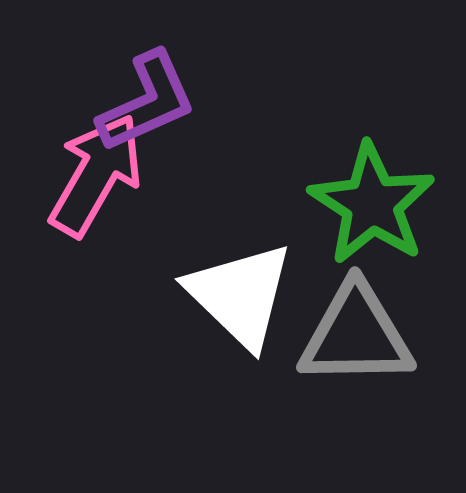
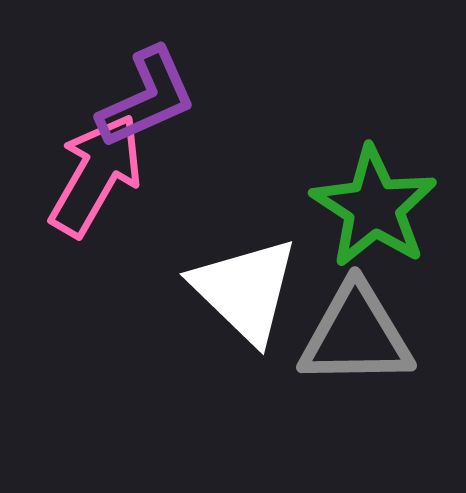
purple L-shape: moved 4 px up
green star: moved 2 px right, 3 px down
white triangle: moved 5 px right, 5 px up
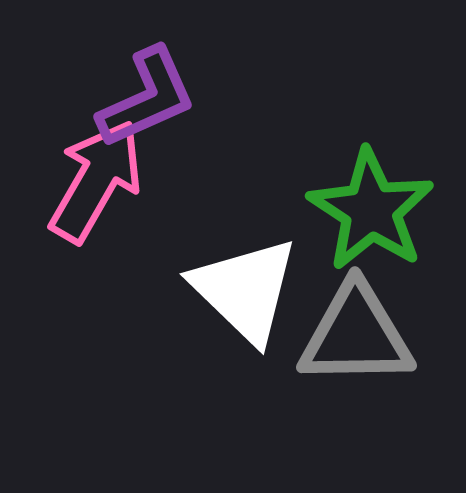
pink arrow: moved 6 px down
green star: moved 3 px left, 3 px down
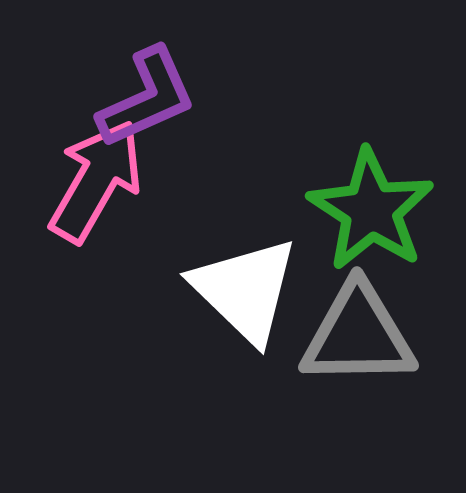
gray triangle: moved 2 px right
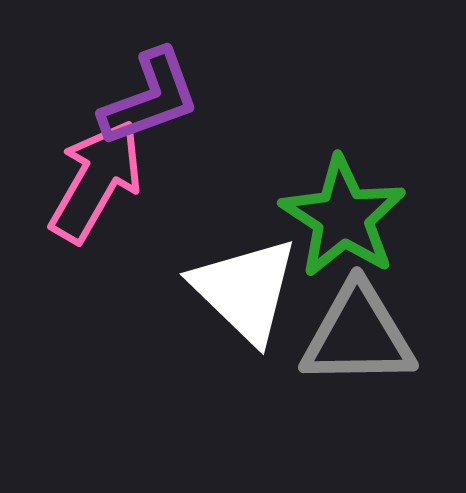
purple L-shape: moved 3 px right; rotated 4 degrees clockwise
green star: moved 28 px left, 7 px down
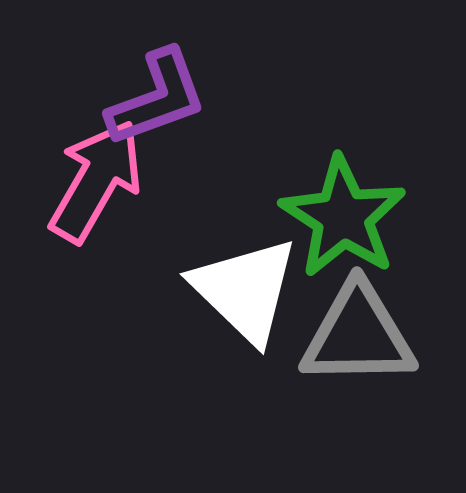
purple L-shape: moved 7 px right
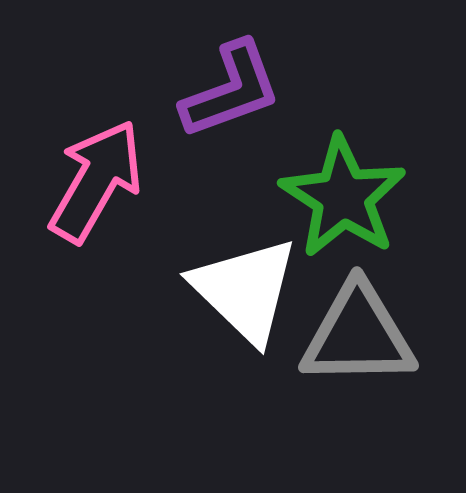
purple L-shape: moved 74 px right, 8 px up
green star: moved 20 px up
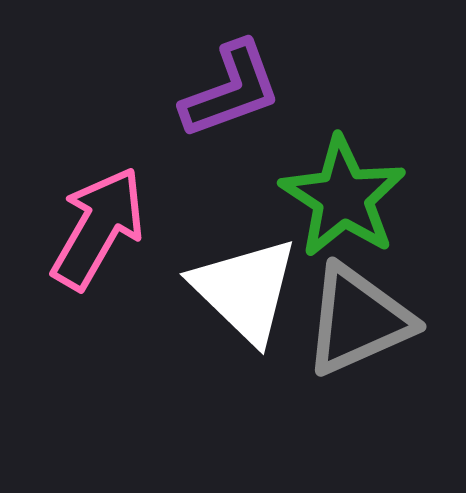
pink arrow: moved 2 px right, 47 px down
gray triangle: moved 15 px up; rotated 23 degrees counterclockwise
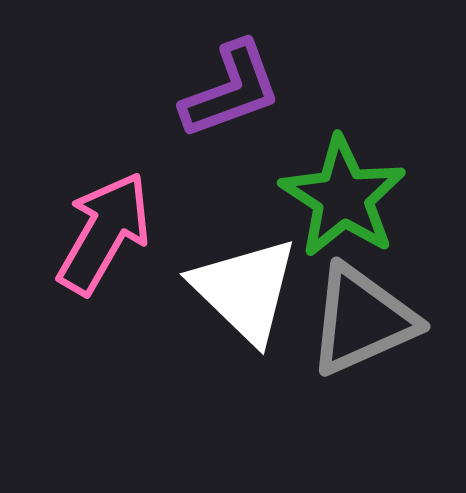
pink arrow: moved 6 px right, 5 px down
gray triangle: moved 4 px right
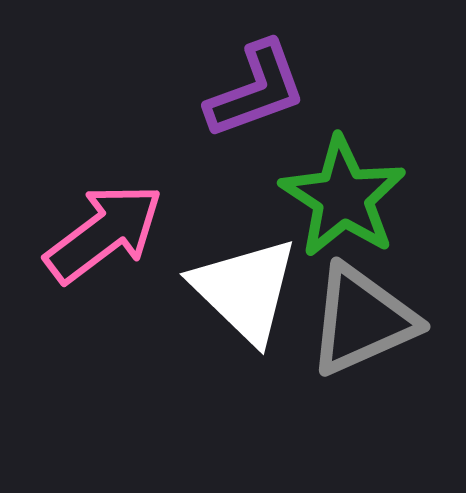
purple L-shape: moved 25 px right
pink arrow: rotated 23 degrees clockwise
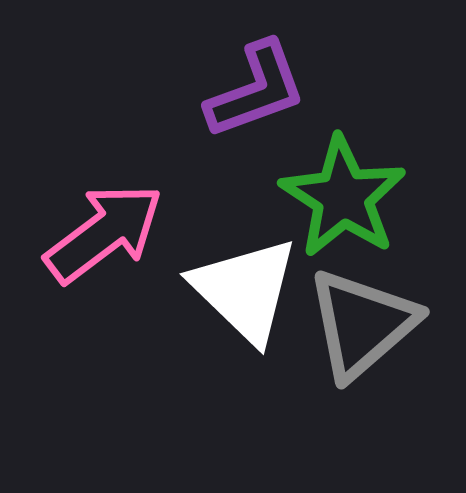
gray triangle: moved 4 px down; rotated 17 degrees counterclockwise
